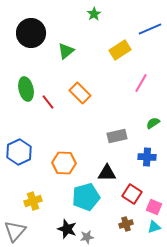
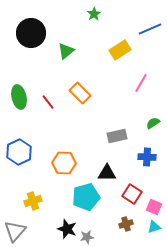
green ellipse: moved 7 px left, 8 px down
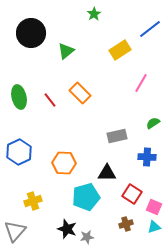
blue line: rotated 15 degrees counterclockwise
red line: moved 2 px right, 2 px up
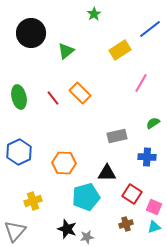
red line: moved 3 px right, 2 px up
